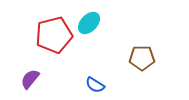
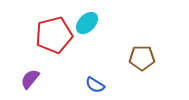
cyan ellipse: moved 2 px left
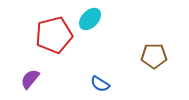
cyan ellipse: moved 3 px right, 4 px up
brown pentagon: moved 12 px right, 2 px up
blue semicircle: moved 5 px right, 1 px up
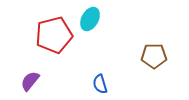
cyan ellipse: rotated 15 degrees counterclockwise
purple semicircle: moved 2 px down
blue semicircle: rotated 42 degrees clockwise
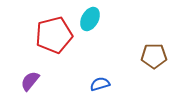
blue semicircle: rotated 90 degrees clockwise
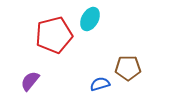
brown pentagon: moved 26 px left, 12 px down
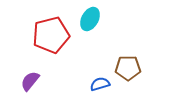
red pentagon: moved 3 px left
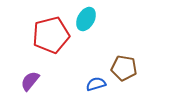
cyan ellipse: moved 4 px left
brown pentagon: moved 4 px left; rotated 10 degrees clockwise
blue semicircle: moved 4 px left
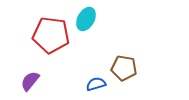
red pentagon: rotated 21 degrees clockwise
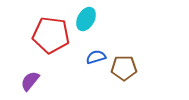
brown pentagon: rotated 10 degrees counterclockwise
blue semicircle: moved 27 px up
